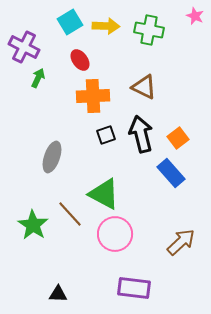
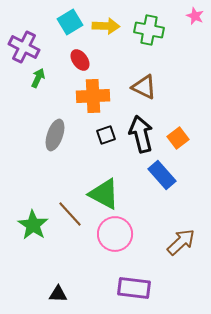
gray ellipse: moved 3 px right, 22 px up
blue rectangle: moved 9 px left, 2 px down
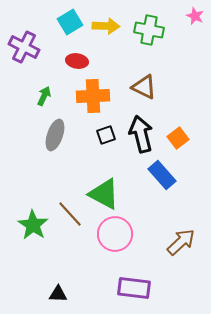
red ellipse: moved 3 px left, 1 px down; rotated 45 degrees counterclockwise
green arrow: moved 6 px right, 18 px down
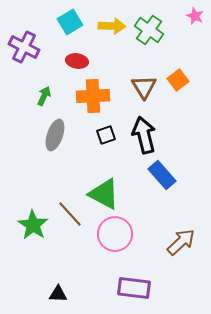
yellow arrow: moved 6 px right
green cross: rotated 24 degrees clockwise
brown triangle: rotated 32 degrees clockwise
black arrow: moved 3 px right, 1 px down
orange square: moved 58 px up
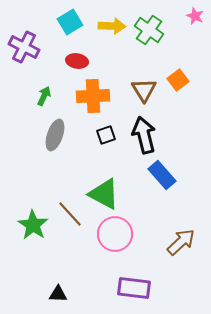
brown triangle: moved 3 px down
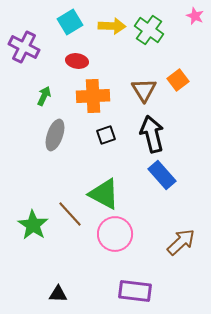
black arrow: moved 8 px right, 1 px up
purple rectangle: moved 1 px right, 3 px down
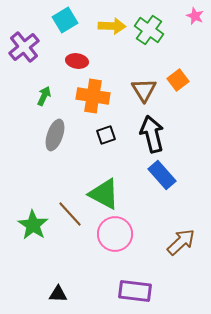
cyan square: moved 5 px left, 2 px up
purple cross: rotated 24 degrees clockwise
orange cross: rotated 12 degrees clockwise
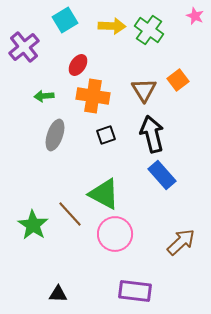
red ellipse: moved 1 px right, 4 px down; rotated 65 degrees counterclockwise
green arrow: rotated 120 degrees counterclockwise
